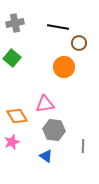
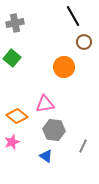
black line: moved 15 px right, 11 px up; rotated 50 degrees clockwise
brown circle: moved 5 px right, 1 px up
orange diamond: rotated 20 degrees counterclockwise
gray line: rotated 24 degrees clockwise
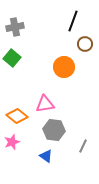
black line: moved 5 px down; rotated 50 degrees clockwise
gray cross: moved 4 px down
brown circle: moved 1 px right, 2 px down
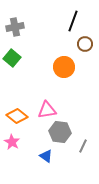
pink triangle: moved 2 px right, 6 px down
gray hexagon: moved 6 px right, 2 px down
pink star: rotated 21 degrees counterclockwise
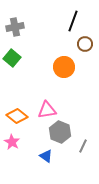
gray hexagon: rotated 15 degrees clockwise
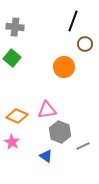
gray cross: rotated 18 degrees clockwise
orange diamond: rotated 15 degrees counterclockwise
gray line: rotated 40 degrees clockwise
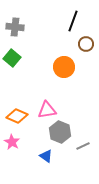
brown circle: moved 1 px right
